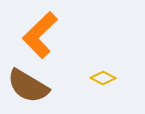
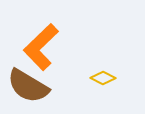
orange L-shape: moved 1 px right, 12 px down
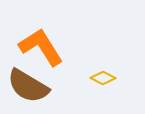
orange L-shape: rotated 102 degrees clockwise
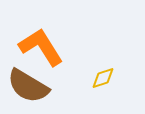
yellow diamond: rotated 45 degrees counterclockwise
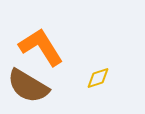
yellow diamond: moved 5 px left
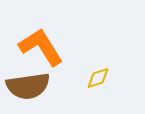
brown semicircle: rotated 39 degrees counterclockwise
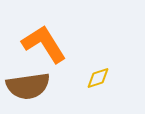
orange L-shape: moved 3 px right, 3 px up
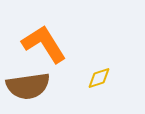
yellow diamond: moved 1 px right
